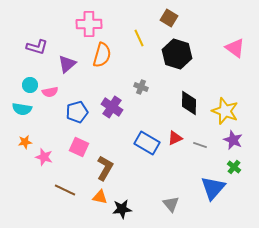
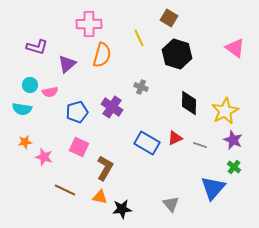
yellow star: rotated 24 degrees clockwise
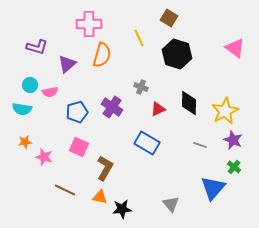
red triangle: moved 17 px left, 29 px up
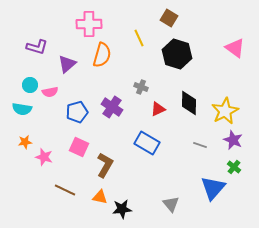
brown L-shape: moved 3 px up
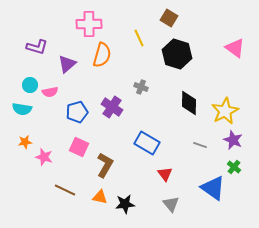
red triangle: moved 7 px right, 65 px down; rotated 42 degrees counterclockwise
blue triangle: rotated 36 degrees counterclockwise
black star: moved 3 px right, 5 px up
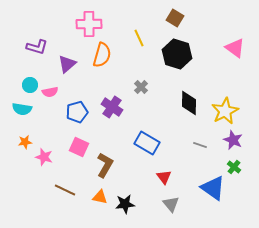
brown square: moved 6 px right
gray cross: rotated 24 degrees clockwise
red triangle: moved 1 px left, 3 px down
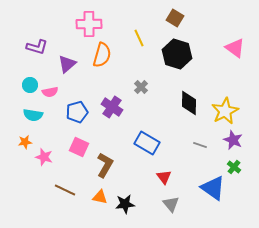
cyan semicircle: moved 11 px right, 6 px down
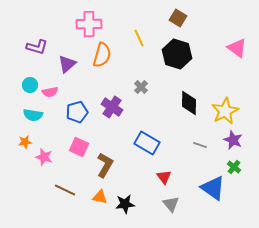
brown square: moved 3 px right
pink triangle: moved 2 px right
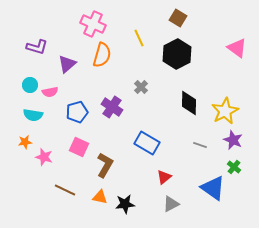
pink cross: moved 4 px right; rotated 25 degrees clockwise
black hexagon: rotated 16 degrees clockwise
red triangle: rotated 28 degrees clockwise
gray triangle: rotated 42 degrees clockwise
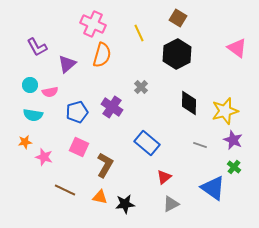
yellow line: moved 5 px up
purple L-shape: rotated 45 degrees clockwise
yellow star: rotated 12 degrees clockwise
blue rectangle: rotated 10 degrees clockwise
